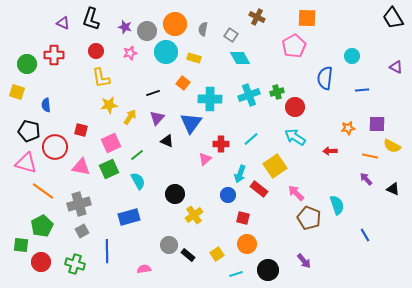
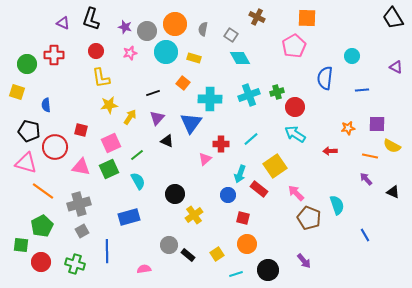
cyan arrow at (295, 137): moved 3 px up
black triangle at (393, 189): moved 3 px down
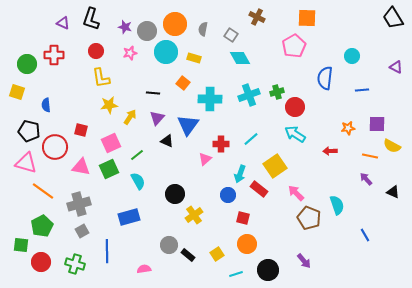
black line at (153, 93): rotated 24 degrees clockwise
blue triangle at (191, 123): moved 3 px left, 2 px down
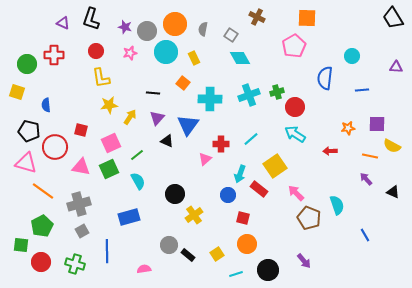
yellow rectangle at (194, 58): rotated 48 degrees clockwise
purple triangle at (396, 67): rotated 24 degrees counterclockwise
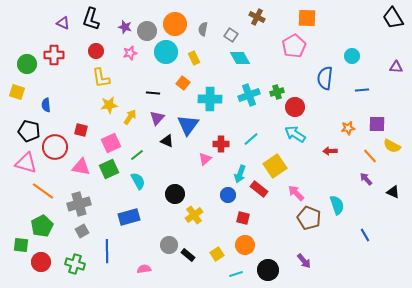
orange line at (370, 156): rotated 35 degrees clockwise
orange circle at (247, 244): moved 2 px left, 1 px down
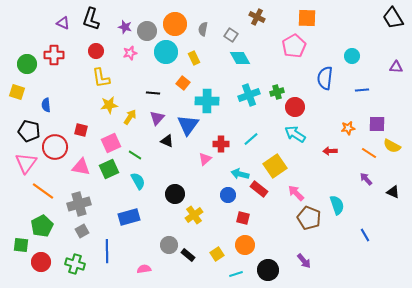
cyan cross at (210, 99): moved 3 px left, 2 px down
green line at (137, 155): moved 2 px left; rotated 72 degrees clockwise
orange line at (370, 156): moved 1 px left, 3 px up; rotated 14 degrees counterclockwise
pink triangle at (26, 163): rotated 50 degrees clockwise
cyan arrow at (240, 174): rotated 84 degrees clockwise
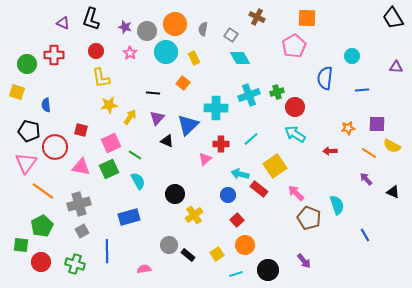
pink star at (130, 53): rotated 24 degrees counterclockwise
cyan cross at (207, 101): moved 9 px right, 7 px down
blue triangle at (188, 125): rotated 10 degrees clockwise
red square at (243, 218): moved 6 px left, 2 px down; rotated 32 degrees clockwise
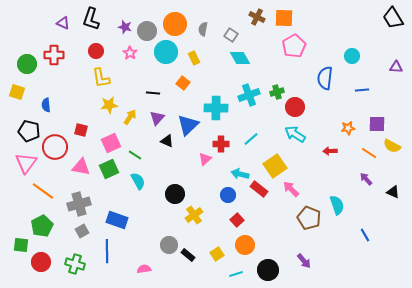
orange square at (307, 18): moved 23 px left
pink arrow at (296, 193): moved 5 px left, 4 px up
blue rectangle at (129, 217): moved 12 px left, 3 px down; rotated 35 degrees clockwise
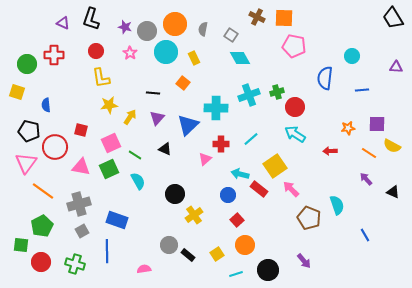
pink pentagon at (294, 46): rotated 30 degrees counterclockwise
black triangle at (167, 141): moved 2 px left, 8 px down
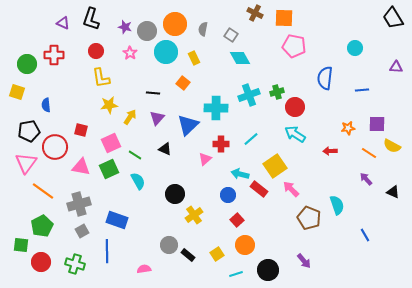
brown cross at (257, 17): moved 2 px left, 4 px up
cyan circle at (352, 56): moved 3 px right, 8 px up
black pentagon at (29, 131): rotated 25 degrees counterclockwise
